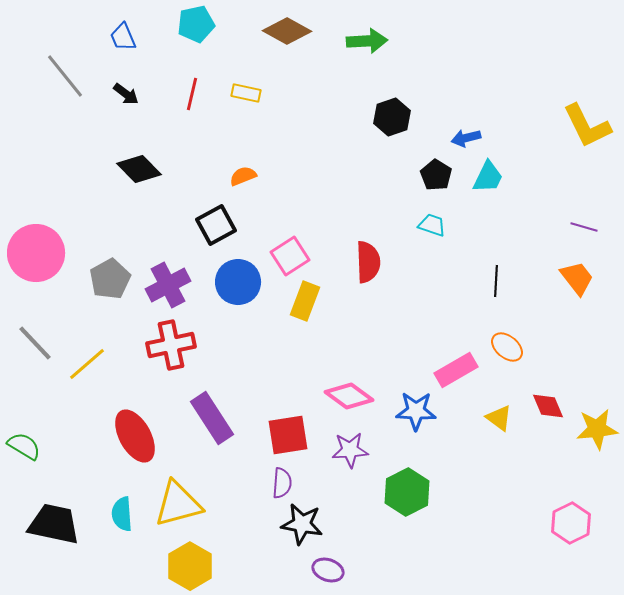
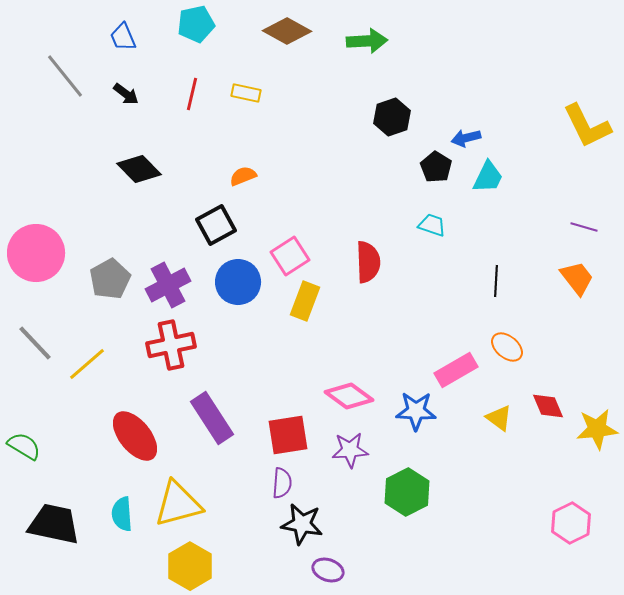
black pentagon at (436, 175): moved 8 px up
red ellipse at (135, 436): rotated 10 degrees counterclockwise
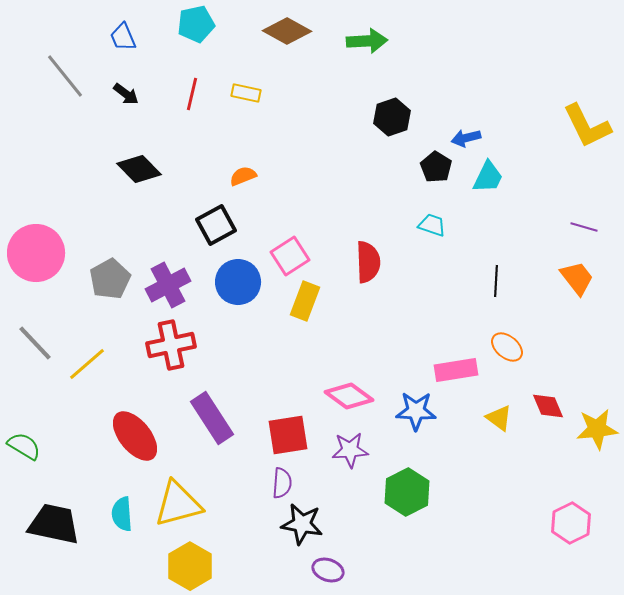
pink rectangle at (456, 370): rotated 21 degrees clockwise
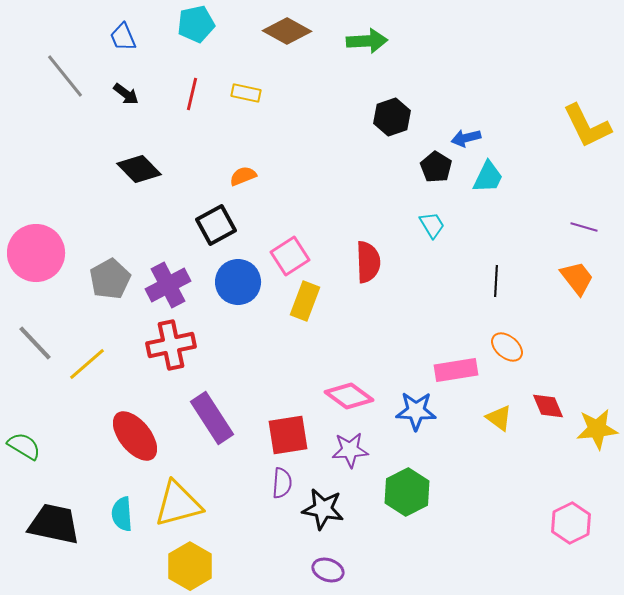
cyan trapezoid at (432, 225): rotated 40 degrees clockwise
black star at (302, 524): moved 21 px right, 15 px up
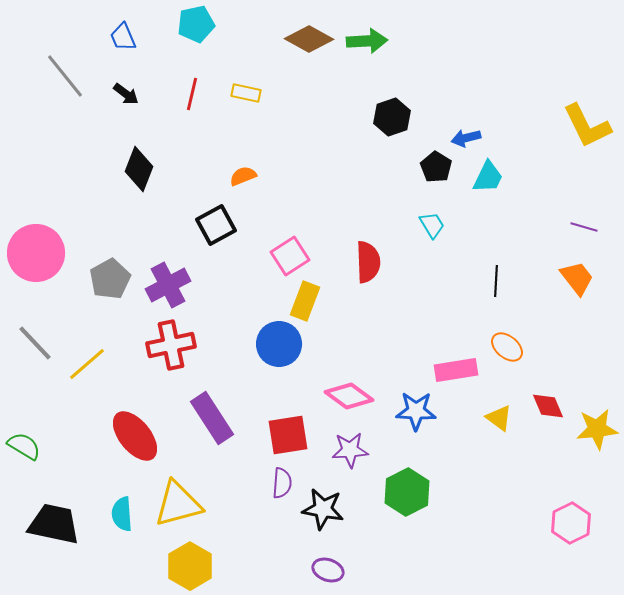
brown diamond at (287, 31): moved 22 px right, 8 px down
black diamond at (139, 169): rotated 66 degrees clockwise
blue circle at (238, 282): moved 41 px right, 62 px down
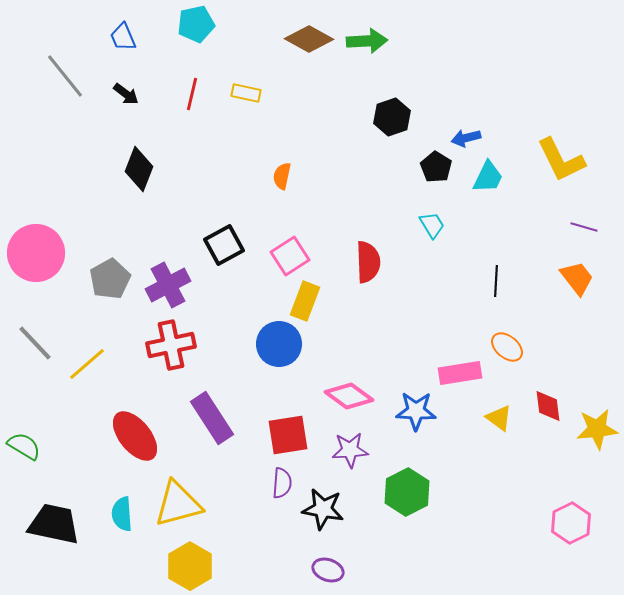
yellow L-shape at (587, 126): moved 26 px left, 34 px down
orange semicircle at (243, 176): moved 39 px right; rotated 56 degrees counterclockwise
black square at (216, 225): moved 8 px right, 20 px down
pink rectangle at (456, 370): moved 4 px right, 3 px down
red diamond at (548, 406): rotated 16 degrees clockwise
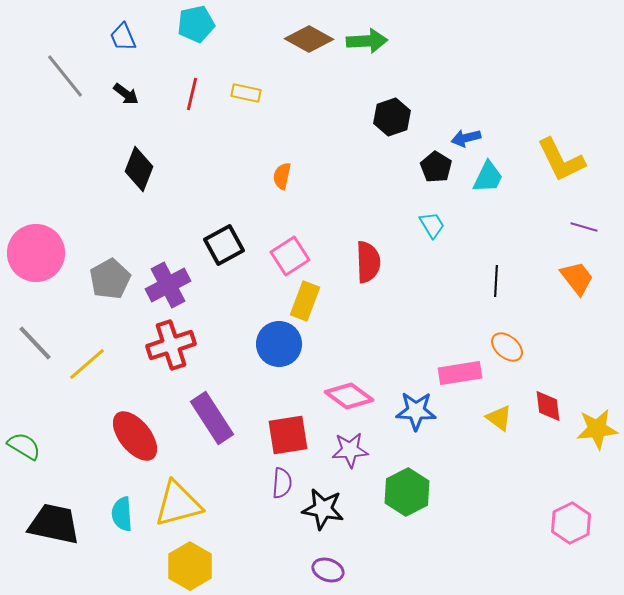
red cross at (171, 345): rotated 6 degrees counterclockwise
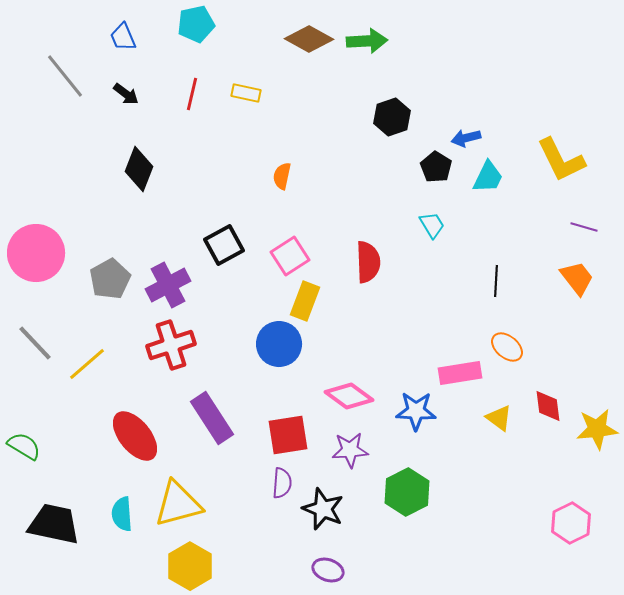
black star at (323, 509): rotated 12 degrees clockwise
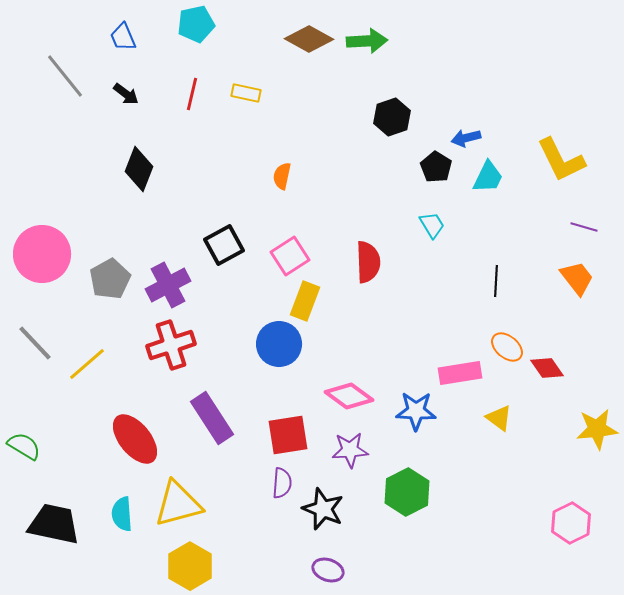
pink circle at (36, 253): moved 6 px right, 1 px down
red diamond at (548, 406): moved 1 px left, 38 px up; rotated 28 degrees counterclockwise
red ellipse at (135, 436): moved 3 px down
